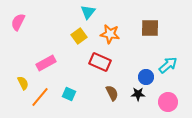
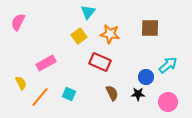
yellow semicircle: moved 2 px left
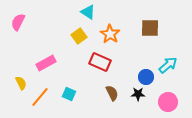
cyan triangle: rotated 35 degrees counterclockwise
orange star: rotated 24 degrees clockwise
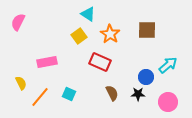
cyan triangle: moved 2 px down
brown square: moved 3 px left, 2 px down
pink rectangle: moved 1 px right, 1 px up; rotated 18 degrees clockwise
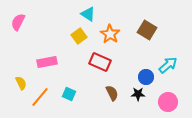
brown square: rotated 30 degrees clockwise
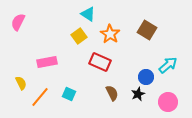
black star: rotated 24 degrees counterclockwise
